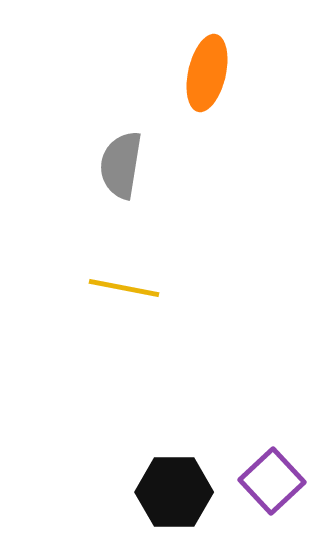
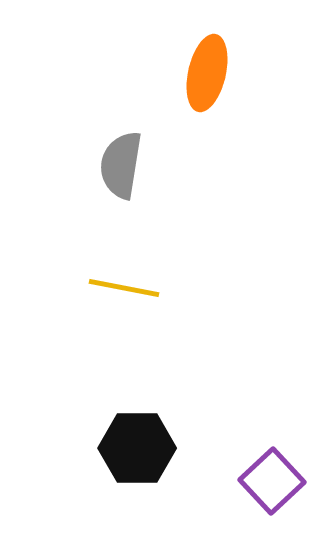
black hexagon: moved 37 px left, 44 px up
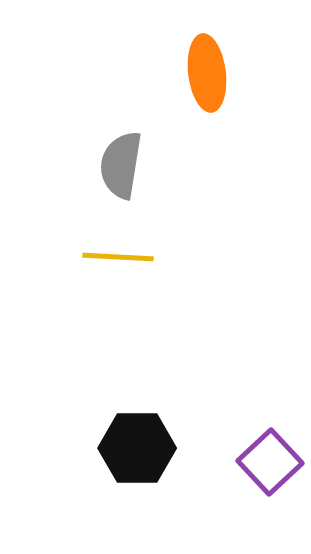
orange ellipse: rotated 20 degrees counterclockwise
yellow line: moved 6 px left, 31 px up; rotated 8 degrees counterclockwise
purple square: moved 2 px left, 19 px up
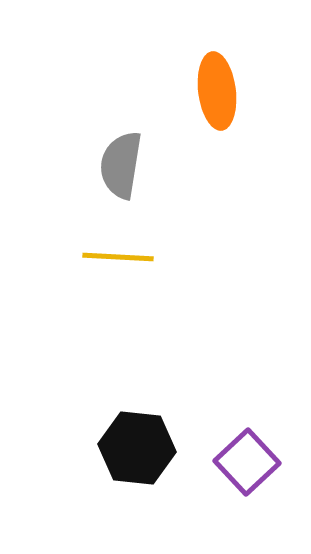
orange ellipse: moved 10 px right, 18 px down
black hexagon: rotated 6 degrees clockwise
purple square: moved 23 px left
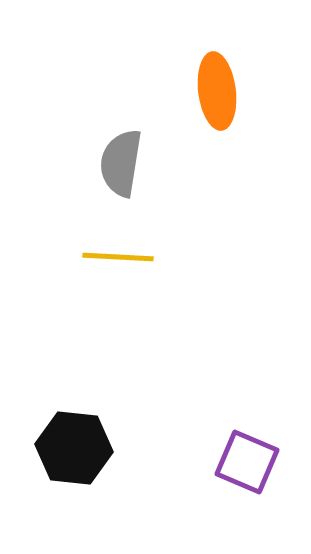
gray semicircle: moved 2 px up
black hexagon: moved 63 px left
purple square: rotated 24 degrees counterclockwise
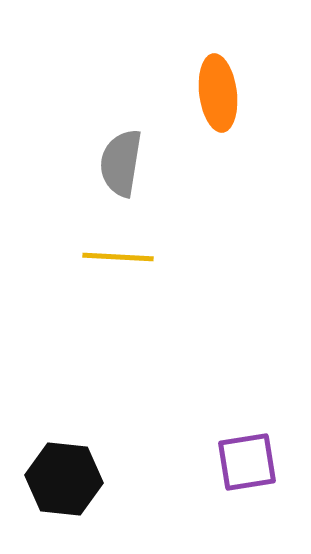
orange ellipse: moved 1 px right, 2 px down
black hexagon: moved 10 px left, 31 px down
purple square: rotated 32 degrees counterclockwise
